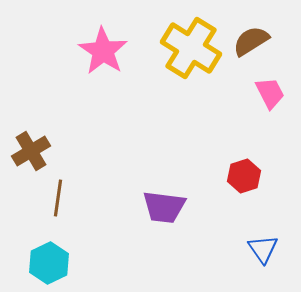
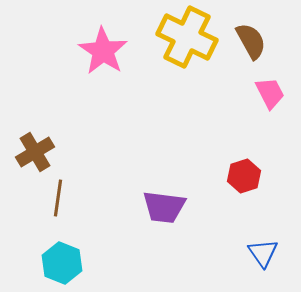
brown semicircle: rotated 93 degrees clockwise
yellow cross: moved 4 px left, 11 px up; rotated 6 degrees counterclockwise
brown cross: moved 4 px right, 1 px down
blue triangle: moved 4 px down
cyan hexagon: moved 13 px right; rotated 12 degrees counterclockwise
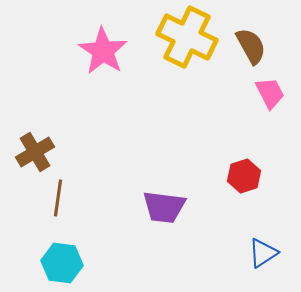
brown semicircle: moved 5 px down
blue triangle: rotated 32 degrees clockwise
cyan hexagon: rotated 15 degrees counterclockwise
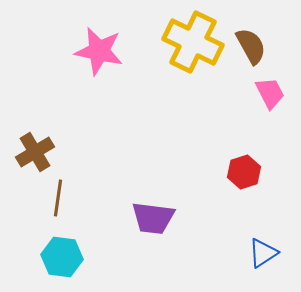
yellow cross: moved 6 px right, 5 px down
pink star: moved 4 px left; rotated 21 degrees counterclockwise
red hexagon: moved 4 px up
purple trapezoid: moved 11 px left, 11 px down
cyan hexagon: moved 6 px up
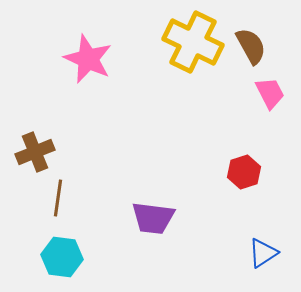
pink star: moved 11 px left, 8 px down; rotated 12 degrees clockwise
brown cross: rotated 9 degrees clockwise
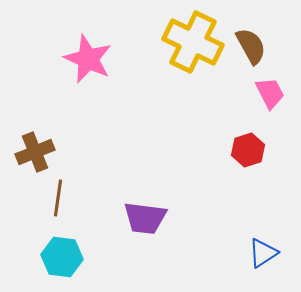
red hexagon: moved 4 px right, 22 px up
purple trapezoid: moved 8 px left
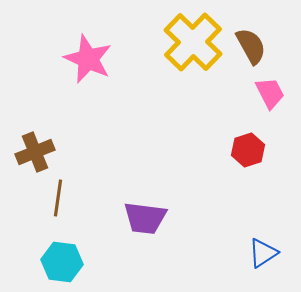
yellow cross: rotated 18 degrees clockwise
cyan hexagon: moved 5 px down
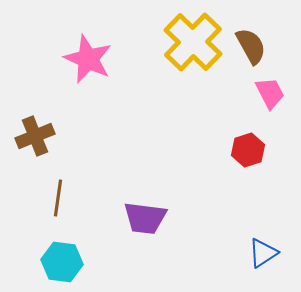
brown cross: moved 16 px up
